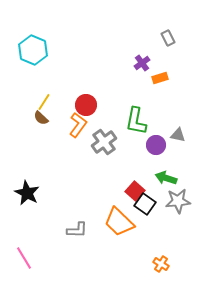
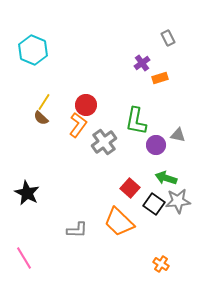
red square: moved 5 px left, 3 px up
black square: moved 9 px right
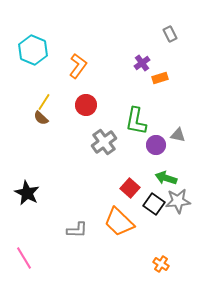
gray rectangle: moved 2 px right, 4 px up
orange L-shape: moved 59 px up
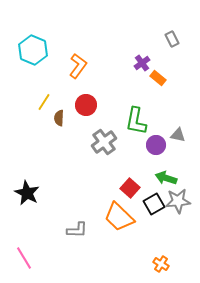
gray rectangle: moved 2 px right, 5 px down
orange rectangle: moved 2 px left; rotated 56 degrees clockwise
brown semicircle: moved 18 px right; rotated 49 degrees clockwise
black square: rotated 25 degrees clockwise
orange trapezoid: moved 5 px up
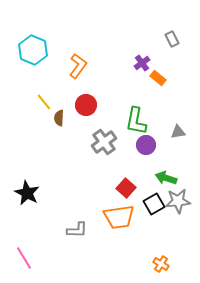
yellow line: rotated 72 degrees counterclockwise
gray triangle: moved 3 px up; rotated 21 degrees counterclockwise
purple circle: moved 10 px left
red square: moved 4 px left
orange trapezoid: rotated 52 degrees counterclockwise
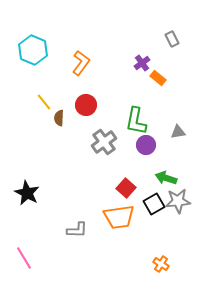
orange L-shape: moved 3 px right, 3 px up
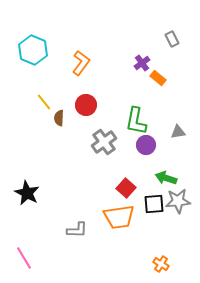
black square: rotated 25 degrees clockwise
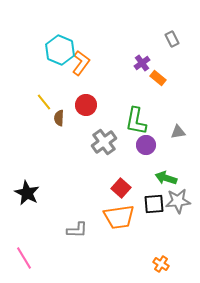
cyan hexagon: moved 27 px right
red square: moved 5 px left
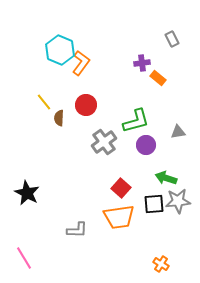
purple cross: rotated 28 degrees clockwise
green L-shape: rotated 116 degrees counterclockwise
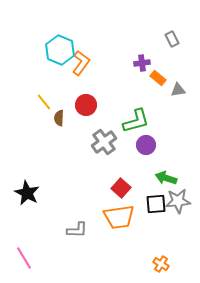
gray triangle: moved 42 px up
black square: moved 2 px right
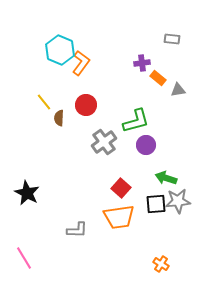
gray rectangle: rotated 56 degrees counterclockwise
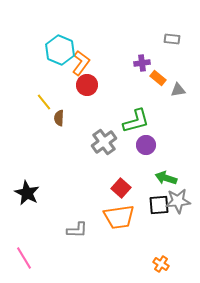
red circle: moved 1 px right, 20 px up
black square: moved 3 px right, 1 px down
